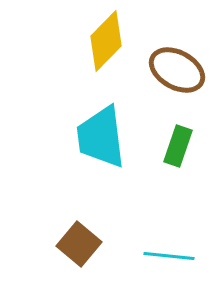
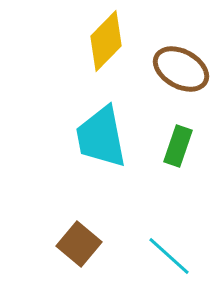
brown ellipse: moved 4 px right, 1 px up
cyan trapezoid: rotated 4 degrees counterclockwise
cyan line: rotated 36 degrees clockwise
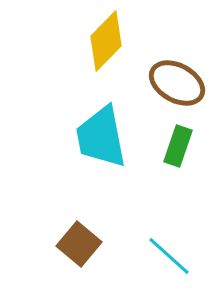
brown ellipse: moved 4 px left, 14 px down
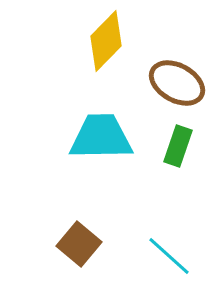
cyan trapezoid: rotated 100 degrees clockwise
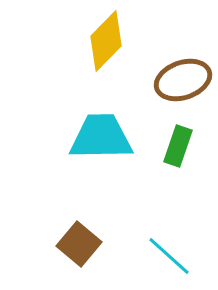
brown ellipse: moved 6 px right, 3 px up; rotated 48 degrees counterclockwise
